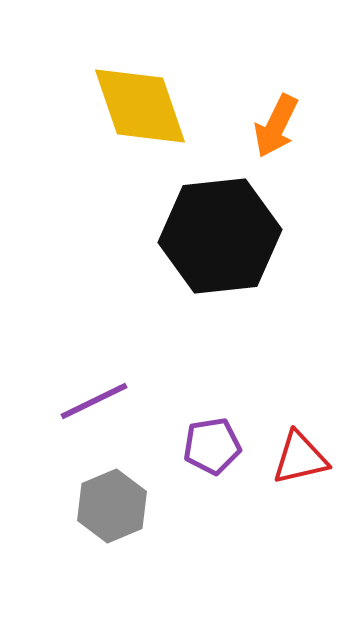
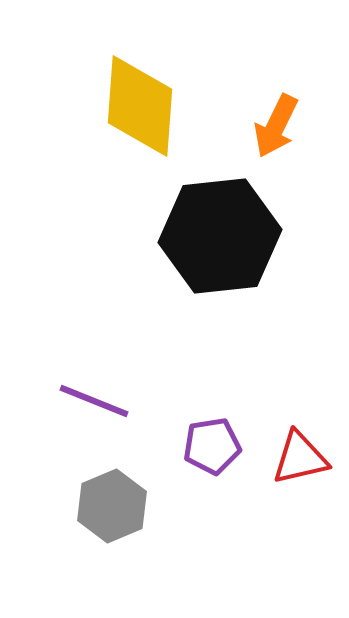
yellow diamond: rotated 23 degrees clockwise
purple line: rotated 48 degrees clockwise
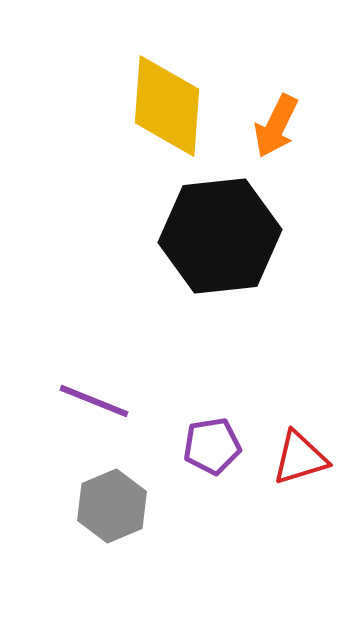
yellow diamond: moved 27 px right
red triangle: rotated 4 degrees counterclockwise
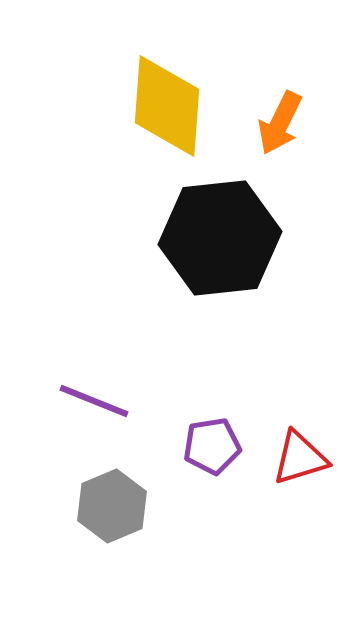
orange arrow: moved 4 px right, 3 px up
black hexagon: moved 2 px down
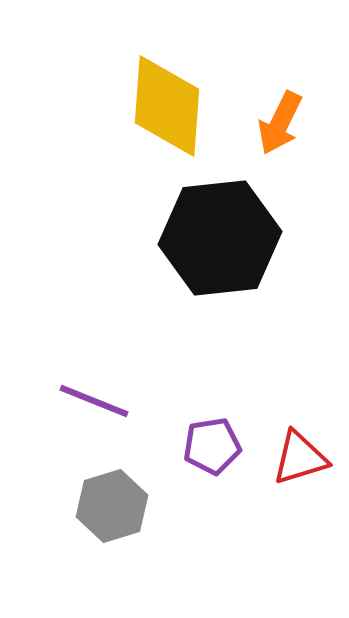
gray hexagon: rotated 6 degrees clockwise
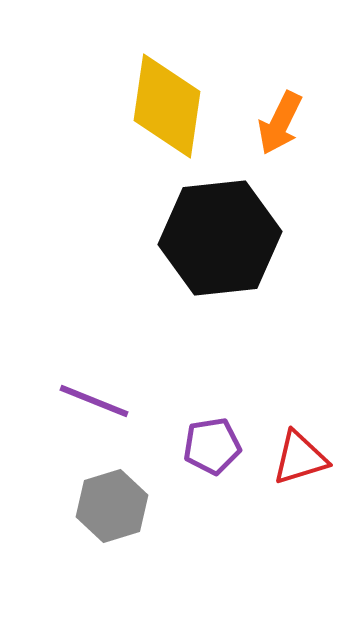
yellow diamond: rotated 4 degrees clockwise
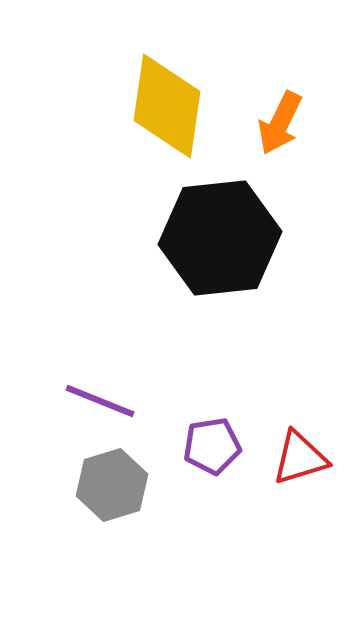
purple line: moved 6 px right
gray hexagon: moved 21 px up
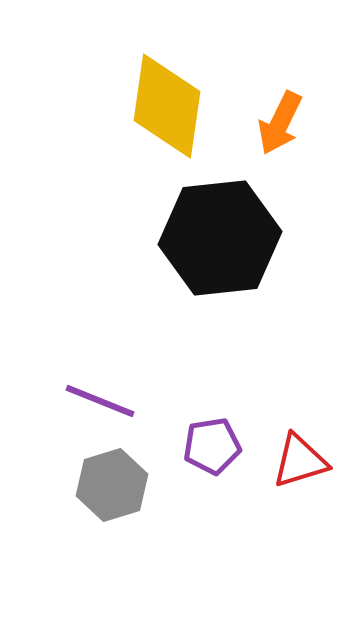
red triangle: moved 3 px down
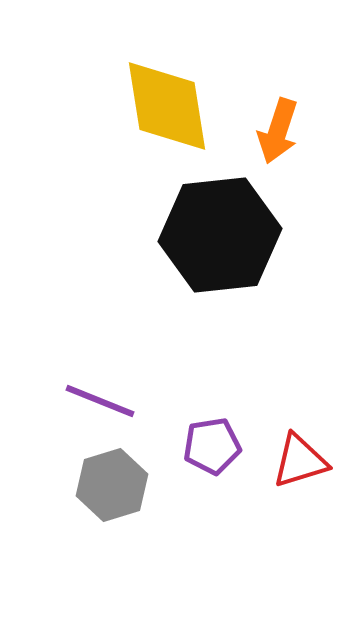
yellow diamond: rotated 17 degrees counterclockwise
orange arrow: moved 2 px left, 8 px down; rotated 8 degrees counterclockwise
black hexagon: moved 3 px up
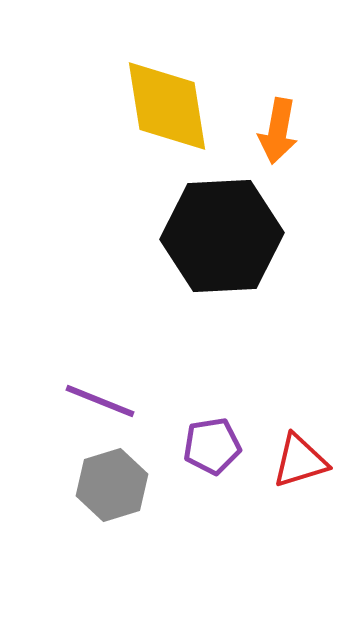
orange arrow: rotated 8 degrees counterclockwise
black hexagon: moved 2 px right, 1 px down; rotated 3 degrees clockwise
